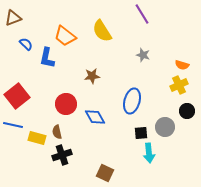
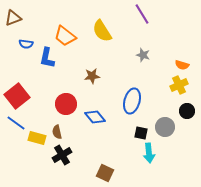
blue semicircle: rotated 144 degrees clockwise
blue diamond: rotated 10 degrees counterclockwise
blue line: moved 3 px right, 2 px up; rotated 24 degrees clockwise
black square: rotated 16 degrees clockwise
black cross: rotated 12 degrees counterclockwise
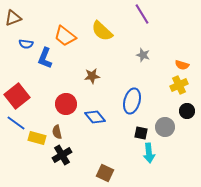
yellow semicircle: rotated 15 degrees counterclockwise
blue L-shape: moved 2 px left; rotated 10 degrees clockwise
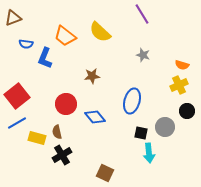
yellow semicircle: moved 2 px left, 1 px down
blue line: moved 1 px right; rotated 66 degrees counterclockwise
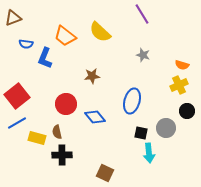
gray circle: moved 1 px right, 1 px down
black cross: rotated 30 degrees clockwise
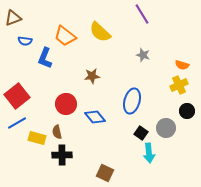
blue semicircle: moved 1 px left, 3 px up
black square: rotated 24 degrees clockwise
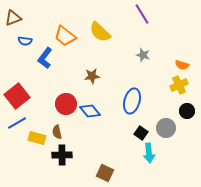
blue L-shape: rotated 15 degrees clockwise
blue diamond: moved 5 px left, 6 px up
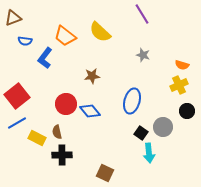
gray circle: moved 3 px left, 1 px up
yellow rectangle: rotated 12 degrees clockwise
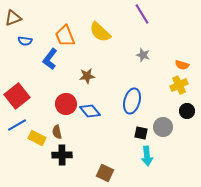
orange trapezoid: rotated 30 degrees clockwise
blue L-shape: moved 5 px right, 1 px down
brown star: moved 5 px left
blue line: moved 2 px down
black square: rotated 24 degrees counterclockwise
cyan arrow: moved 2 px left, 3 px down
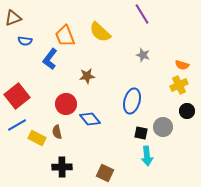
blue diamond: moved 8 px down
black cross: moved 12 px down
